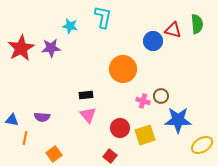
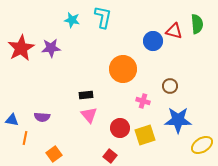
cyan star: moved 2 px right, 6 px up
red triangle: moved 1 px right, 1 px down
brown circle: moved 9 px right, 10 px up
pink triangle: moved 1 px right
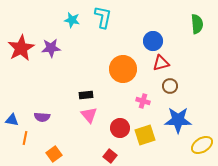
red triangle: moved 13 px left, 32 px down; rotated 30 degrees counterclockwise
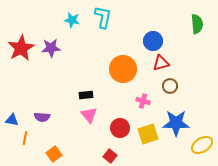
blue star: moved 2 px left, 3 px down
yellow square: moved 3 px right, 1 px up
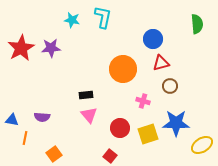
blue circle: moved 2 px up
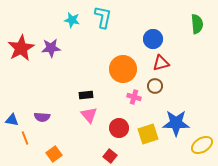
brown circle: moved 15 px left
pink cross: moved 9 px left, 4 px up
red circle: moved 1 px left
orange line: rotated 32 degrees counterclockwise
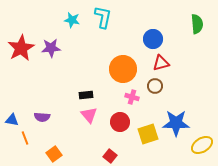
pink cross: moved 2 px left
red circle: moved 1 px right, 6 px up
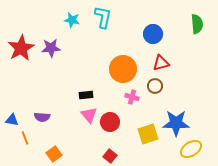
blue circle: moved 5 px up
red circle: moved 10 px left
yellow ellipse: moved 11 px left, 4 px down
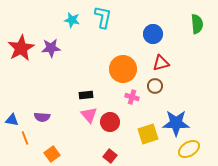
yellow ellipse: moved 2 px left
orange square: moved 2 px left
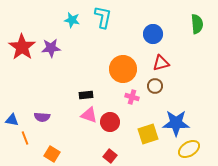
red star: moved 1 px right, 1 px up; rotated 8 degrees counterclockwise
pink triangle: rotated 30 degrees counterclockwise
orange square: rotated 21 degrees counterclockwise
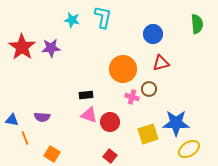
brown circle: moved 6 px left, 3 px down
